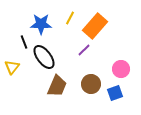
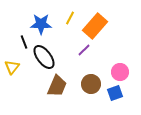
pink circle: moved 1 px left, 3 px down
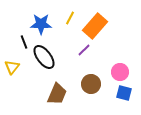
brown trapezoid: moved 8 px down
blue square: moved 9 px right; rotated 35 degrees clockwise
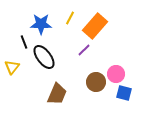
pink circle: moved 4 px left, 2 px down
brown circle: moved 5 px right, 2 px up
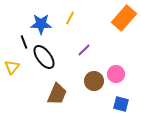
orange rectangle: moved 29 px right, 8 px up
brown circle: moved 2 px left, 1 px up
blue square: moved 3 px left, 11 px down
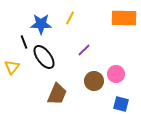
orange rectangle: rotated 50 degrees clockwise
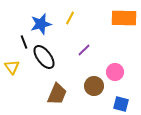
blue star: rotated 15 degrees counterclockwise
yellow triangle: rotated 14 degrees counterclockwise
pink circle: moved 1 px left, 2 px up
brown circle: moved 5 px down
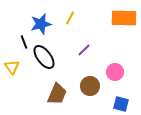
brown circle: moved 4 px left
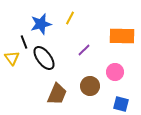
orange rectangle: moved 2 px left, 18 px down
black ellipse: moved 1 px down
yellow triangle: moved 9 px up
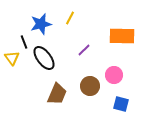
pink circle: moved 1 px left, 3 px down
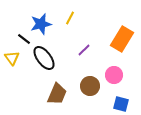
orange rectangle: moved 3 px down; rotated 60 degrees counterclockwise
black line: moved 3 px up; rotated 32 degrees counterclockwise
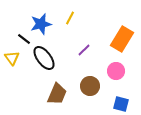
pink circle: moved 2 px right, 4 px up
